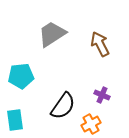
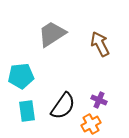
purple cross: moved 3 px left, 5 px down
cyan rectangle: moved 12 px right, 9 px up
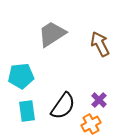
purple cross: rotated 21 degrees clockwise
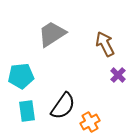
brown arrow: moved 5 px right
purple cross: moved 19 px right, 25 px up
orange cross: moved 1 px left, 2 px up
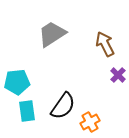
cyan pentagon: moved 4 px left, 6 px down
